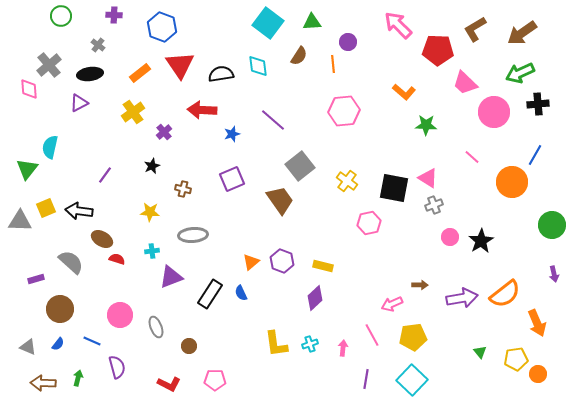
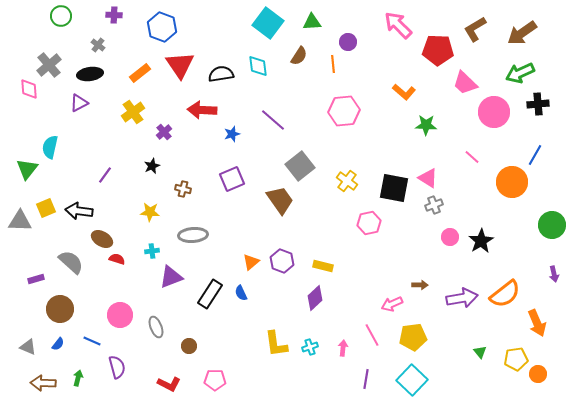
cyan cross at (310, 344): moved 3 px down
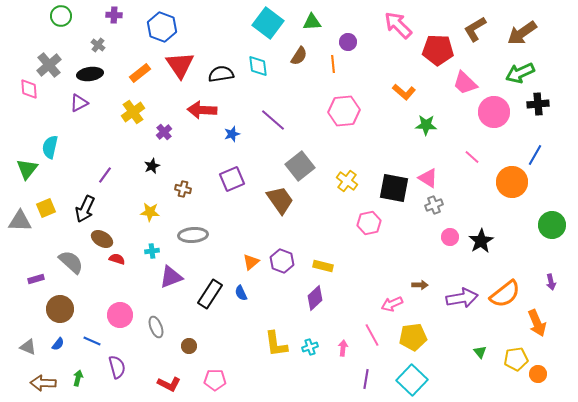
black arrow at (79, 211): moved 6 px right, 2 px up; rotated 72 degrees counterclockwise
purple arrow at (554, 274): moved 3 px left, 8 px down
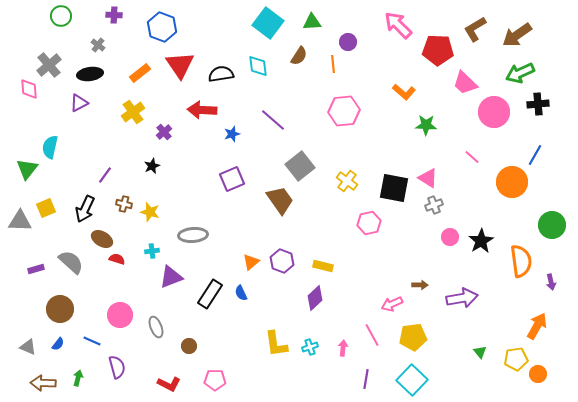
brown arrow at (522, 33): moved 5 px left, 2 px down
brown cross at (183, 189): moved 59 px left, 15 px down
yellow star at (150, 212): rotated 12 degrees clockwise
purple rectangle at (36, 279): moved 10 px up
orange semicircle at (505, 294): moved 16 px right, 33 px up; rotated 60 degrees counterclockwise
orange arrow at (537, 323): moved 3 px down; rotated 128 degrees counterclockwise
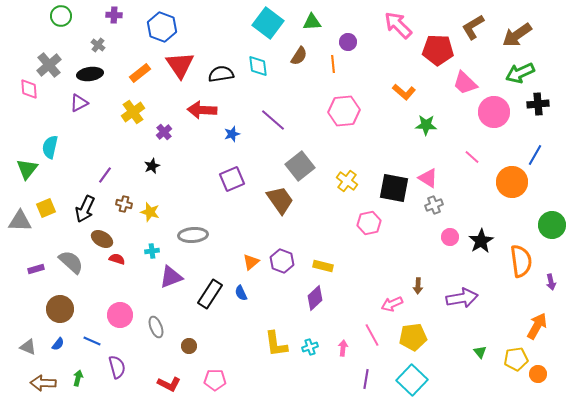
brown L-shape at (475, 29): moved 2 px left, 2 px up
brown arrow at (420, 285): moved 2 px left, 1 px down; rotated 91 degrees clockwise
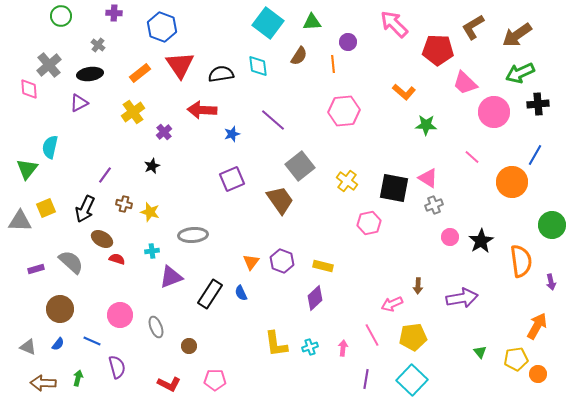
purple cross at (114, 15): moved 2 px up
pink arrow at (398, 25): moved 4 px left, 1 px up
orange triangle at (251, 262): rotated 12 degrees counterclockwise
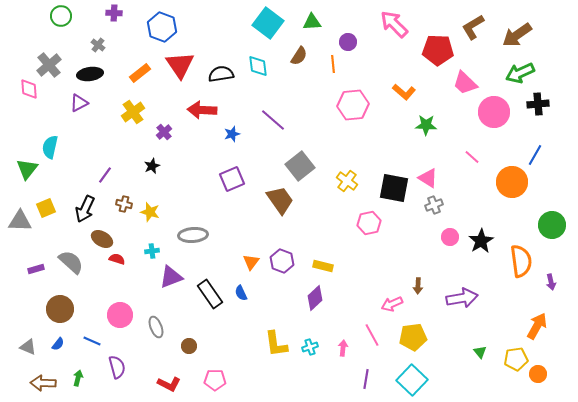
pink hexagon at (344, 111): moved 9 px right, 6 px up
black rectangle at (210, 294): rotated 68 degrees counterclockwise
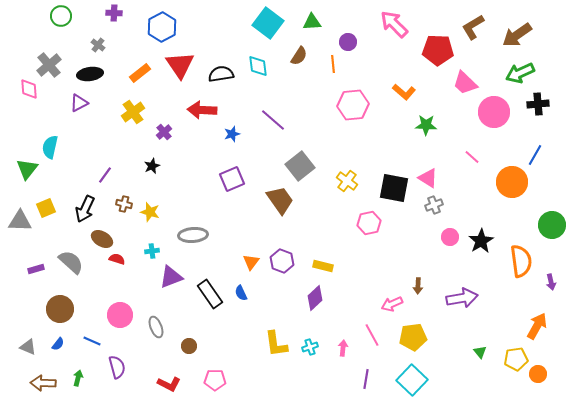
blue hexagon at (162, 27): rotated 12 degrees clockwise
